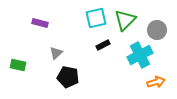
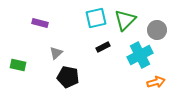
black rectangle: moved 2 px down
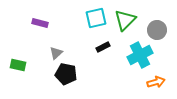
black pentagon: moved 2 px left, 3 px up
